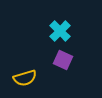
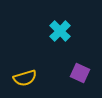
purple square: moved 17 px right, 13 px down
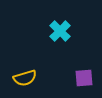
purple square: moved 4 px right, 5 px down; rotated 30 degrees counterclockwise
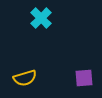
cyan cross: moved 19 px left, 13 px up
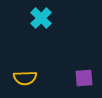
yellow semicircle: rotated 15 degrees clockwise
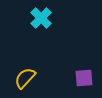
yellow semicircle: rotated 135 degrees clockwise
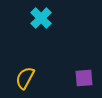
yellow semicircle: rotated 15 degrees counterclockwise
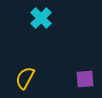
purple square: moved 1 px right, 1 px down
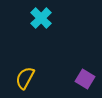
purple square: rotated 36 degrees clockwise
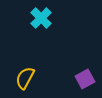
purple square: rotated 30 degrees clockwise
